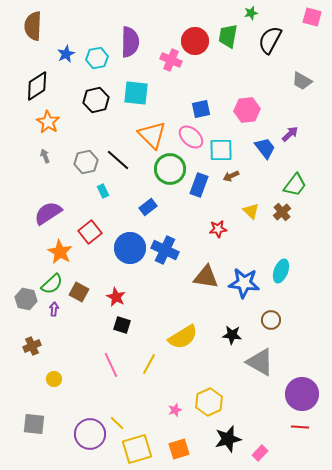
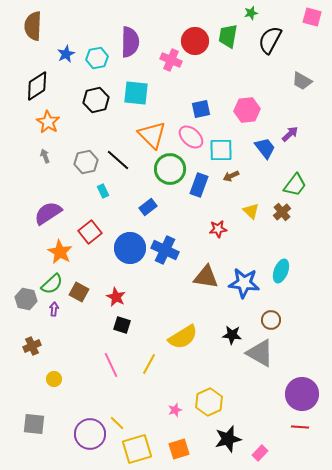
gray triangle at (260, 362): moved 9 px up
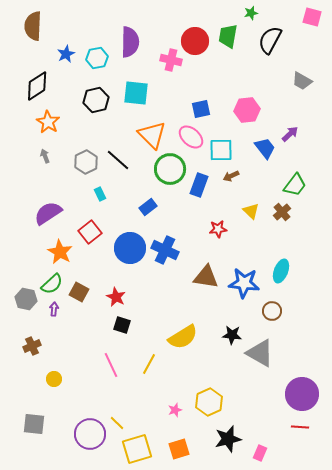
pink cross at (171, 60): rotated 10 degrees counterclockwise
gray hexagon at (86, 162): rotated 15 degrees counterclockwise
cyan rectangle at (103, 191): moved 3 px left, 3 px down
brown circle at (271, 320): moved 1 px right, 9 px up
pink rectangle at (260, 453): rotated 21 degrees counterclockwise
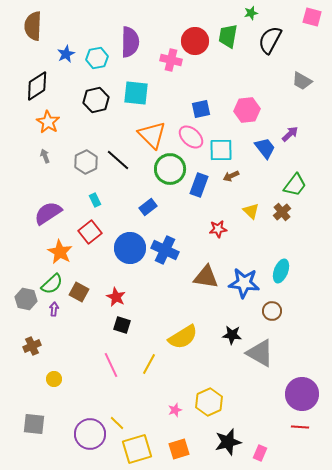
cyan rectangle at (100, 194): moved 5 px left, 6 px down
black star at (228, 439): moved 3 px down
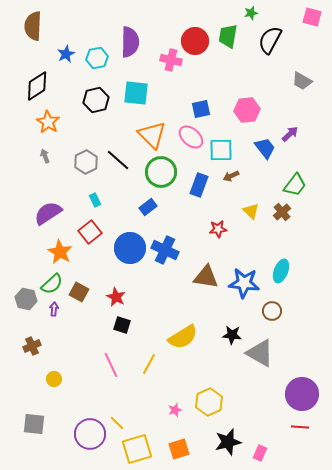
green circle at (170, 169): moved 9 px left, 3 px down
